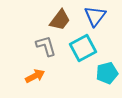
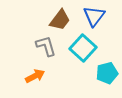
blue triangle: moved 1 px left
cyan square: rotated 20 degrees counterclockwise
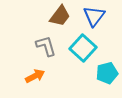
brown trapezoid: moved 4 px up
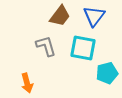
cyan square: rotated 32 degrees counterclockwise
orange arrow: moved 8 px left, 7 px down; rotated 102 degrees clockwise
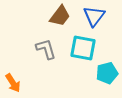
gray L-shape: moved 3 px down
orange arrow: moved 14 px left; rotated 18 degrees counterclockwise
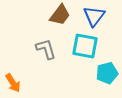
brown trapezoid: moved 1 px up
cyan square: moved 2 px right, 2 px up
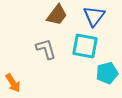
brown trapezoid: moved 3 px left
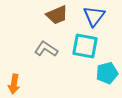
brown trapezoid: rotated 30 degrees clockwise
gray L-shape: rotated 40 degrees counterclockwise
orange arrow: moved 1 px right, 1 px down; rotated 42 degrees clockwise
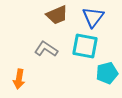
blue triangle: moved 1 px left, 1 px down
orange arrow: moved 5 px right, 5 px up
